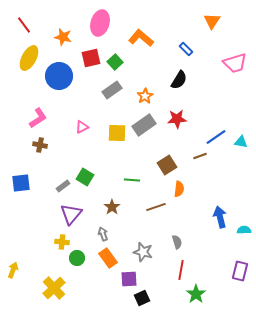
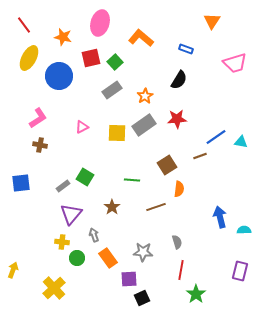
blue rectangle at (186, 49): rotated 24 degrees counterclockwise
gray arrow at (103, 234): moved 9 px left, 1 px down
gray star at (143, 252): rotated 12 degrees counterclockwise
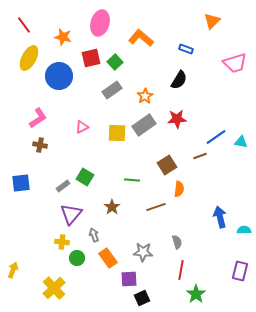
orange triangle at (212, 21): rotated 12 degrees clockwise
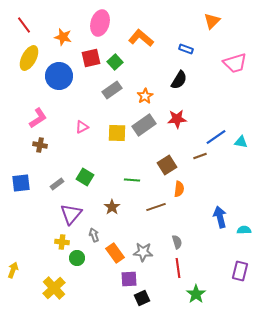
gray rectangle at (63, 186): moved 6 px left, 2 px up
orange rectangle at (108, 258): moved 7 px right, 5 px up
red line at (181, 270): moved 3 px left, 2 px up; rotated 18 degrees counterclockwise
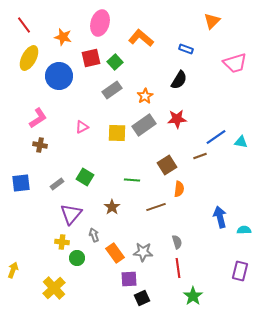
green star at (196, 294): moved 3 px left, 2 px down
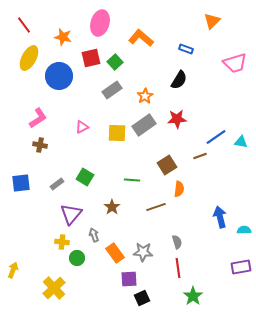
purple rectangle at (240, 271): moved 1 px right, 4 px up; rotated 66 degrees clockwise
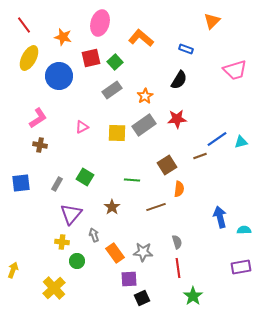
pink trapezoid at (235, 63): moved 7 px down
blue line at (216, 137): moved 1 px right, 2 px down
cyan triangle at (241, 142): rotated 24 degrees counterclockwise
gray rectangle at (57, 184): rotated 24 degrees counterclockwise
green circle at (77, 258): moved 3 px down
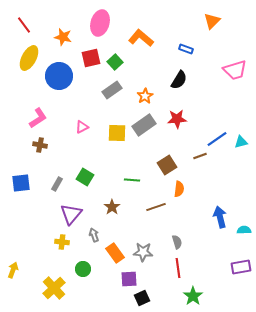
green circle at (77, 261): moved 6 px right, 8 px down
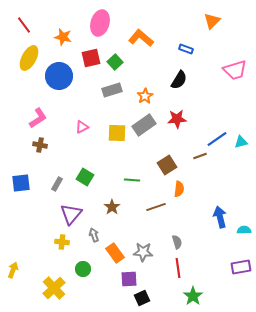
gray rectangle at (112, 90): rotated 18 degrees clockwise
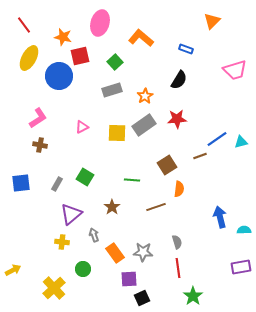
red square at (91, 58): moved 11 px left, 2 px up
purple triangle at (71, 214): rotated 10 degrees clockwise
yellow arrow at (13, 270): rotated 42 degrees clockwise
